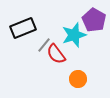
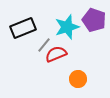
purple pentagon: rotated 10 degrees counterclockwise
cyan star: moved 7 px left, 8 px up
red semicircle: rotated 105 degrees clockwise
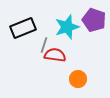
gray line: rotated 21 degrees counterclockwise
red semicircle: moved 1 px left, 1 px down; rotated 30 degrees clockwise
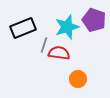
red semicircle: moved 4 px right, 2 px up
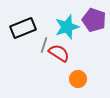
red semicircle: rotated 25 degrees clockwise
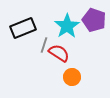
cyan star: moved 1 px up; rotated 15 degrees counterclockwise
orange circle: moved 6 px left, 2 px up
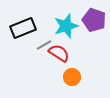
cyan star: moved 1 px left; rotated 15 degrees clockwise
gray line: rotated 42 degrees clockwise
